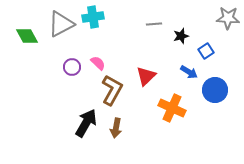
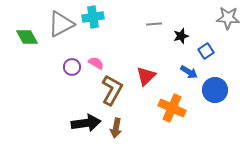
green diamond: moved 1 px down
pink semicircle: moved 2 px left; rotated 14 degrees counterclockwise
black arrow: rotated 52 degrees clockwise
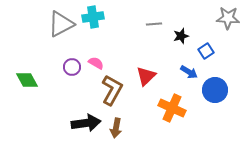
green diamond: moved 43 px down
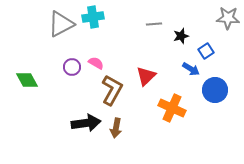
blue arrow: moved 2 px right, 3 px up
